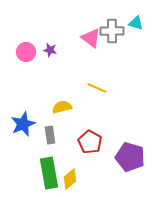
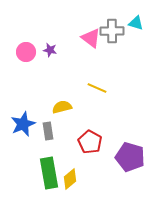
gray rectangle: moved 2 px left, 4 px up
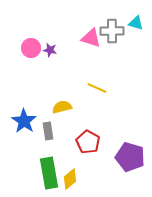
pink triangle: rotated 20 degrees counterclockwise
pink circle: moved 5 px right, 4 px up
blue star: moved 1 px right, 3 px up; rotated 15 degrees counterclockwise
red pentagon: moved 2 px left
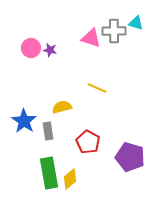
gray cross: moved 2 px right
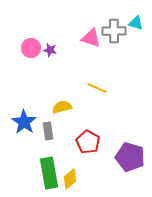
blue star: moved 1 px down
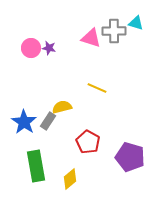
purple star: moved 1 px left, 2 px up
gray rectangle: moved 10 px up; rotated 42 degrees clockwise
green rectangle: moved 13 px left, 7 px up
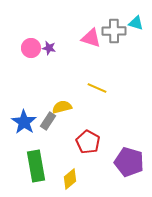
purple pentagon: moved 1 px left, 5 px down
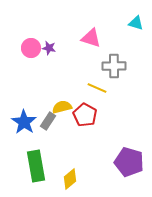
gray cross: moved 35 px down
red pentagon: moved 3 px left, 27 px up
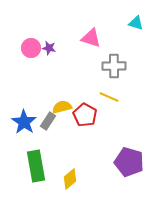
yellow line: moved 12 px right, 9 px down
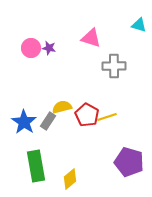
cyan triangle: moved 3 px right, 2 px down
yellow line: moved 2 px left, 20 px down; rotated 42 degrees counterclockwise
red pentagon: moved 2 px right
